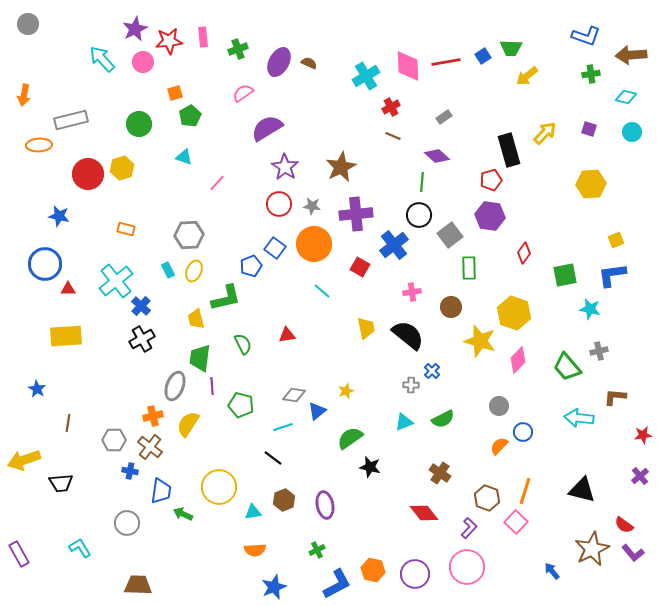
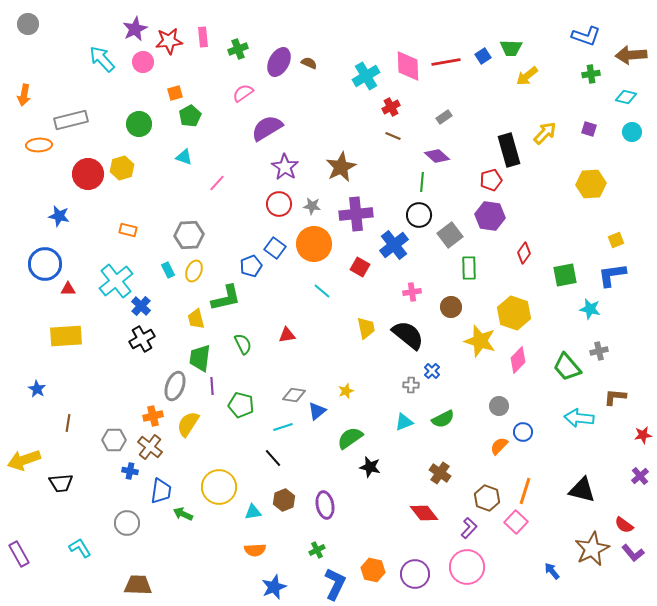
orange rectangle at (126, 229): moved 2 px right, 1 px down
black line at (273, 458): rotated 12 degrees clockwise
blue L-shape at (337, 584): moved 2 px left; rotated 36 degrees counterclockwise
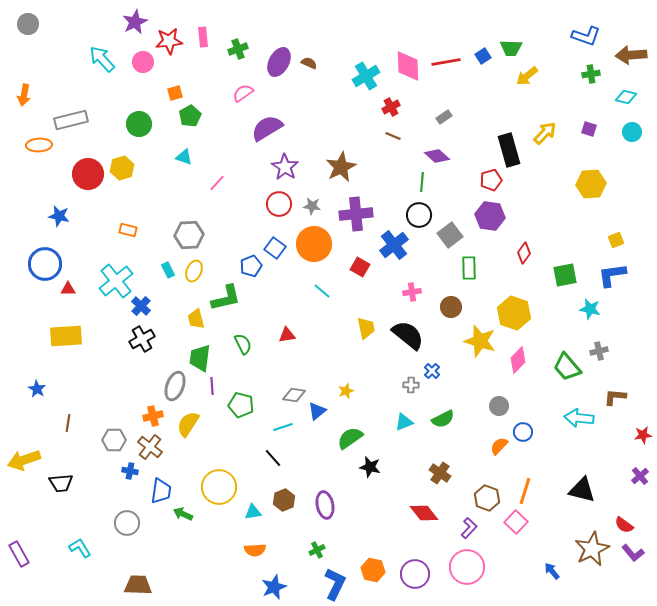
purple star at (135, 29): moved 7 px up
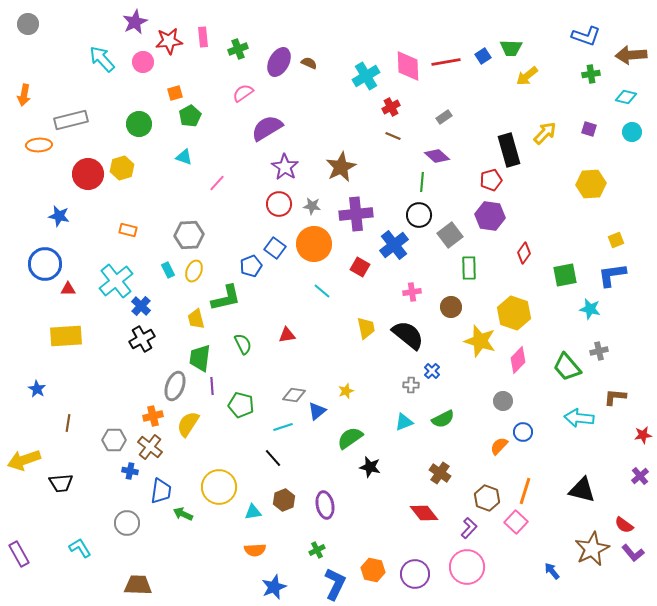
gray circle at (499, 406): moved 4 px right, 5 px up
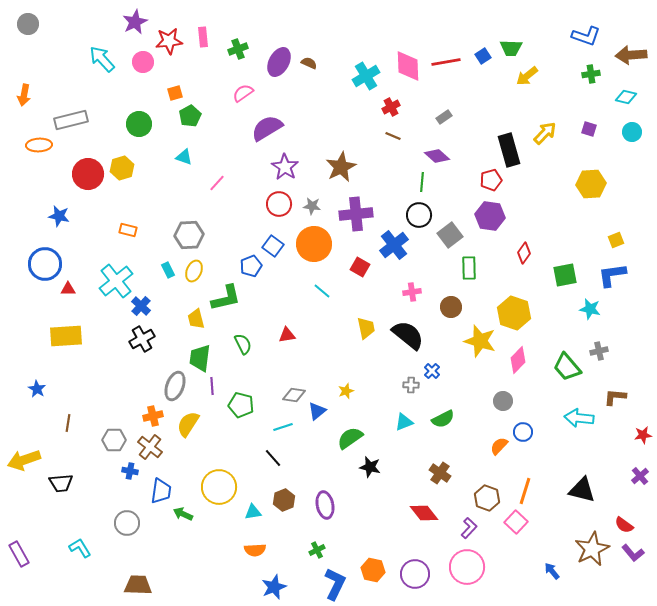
blue square at (275, 248): moved 2 px left, 2 px up
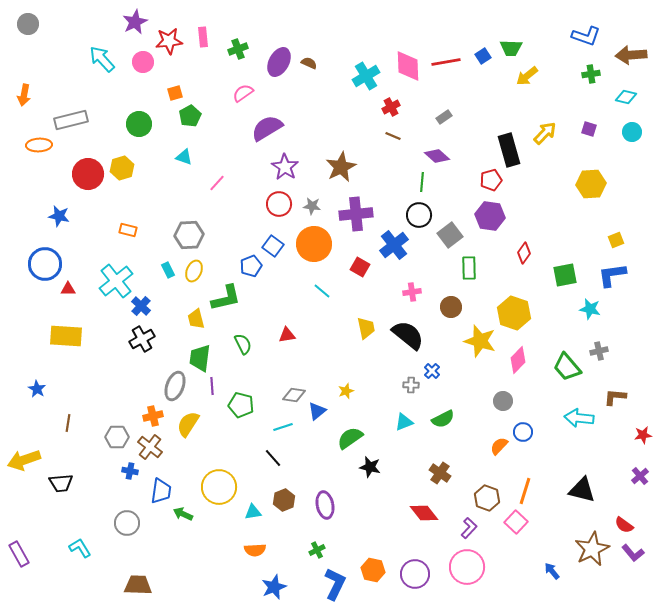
yellow rectangle at (66, 336): rotated 8 degrees clockwise
gray hexagon at (114, 440): moved 3 px right, 3 px up
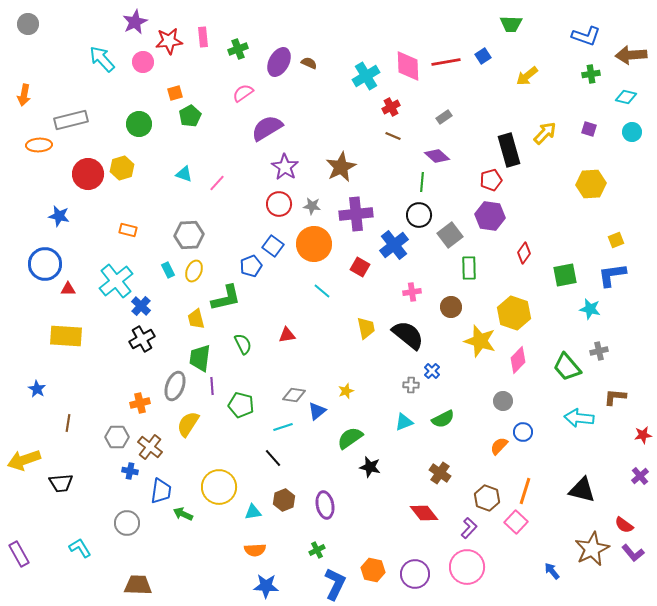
green trapezoid at (511, 48): moved 24 px up
cyan triangle at (184, 157): moved 17 px down
orange cross at (153, 416): moved 13 px left, 13 px up
blue star at (274, 587): moved 8 px left, 1 px up; rotated 25 degrees clockwise
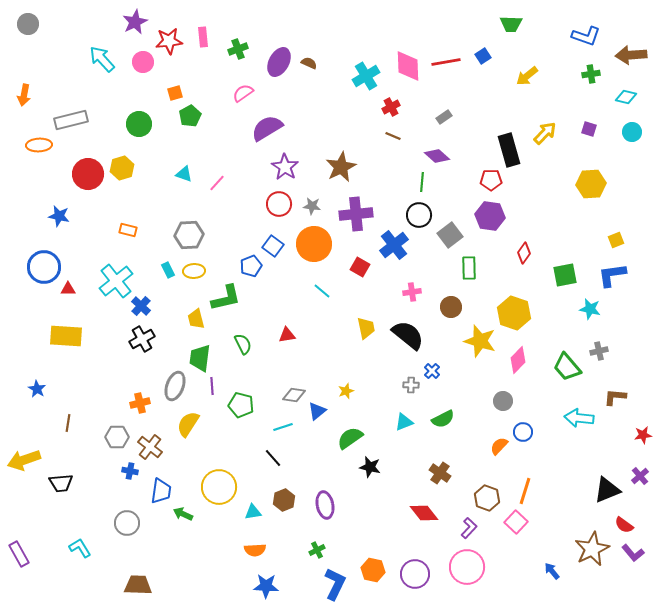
red pentagon at (491, 180): rotated 15 degrees clockwise
blue circle at (45, 264): moved 1 px left, 3 px down
yellow ellipse at (194, 271): rotated 65 degrees clockwise
black triangle at (582, 490): moved 25 px right; rotated 36 degrees counterclockwise
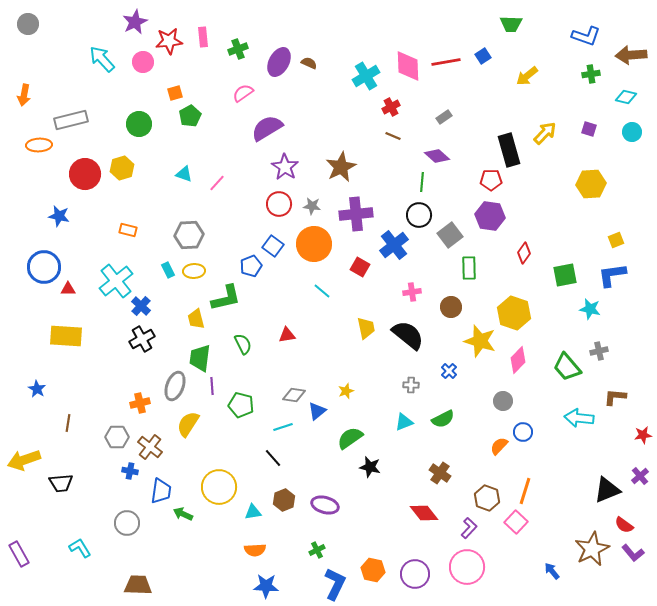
red circle at (88, 174): moved 3 px left
blue cross at (432, 371): moved 17 px right
purple ellipse at (325, 505): rotated 64 degrees counterclockwise
